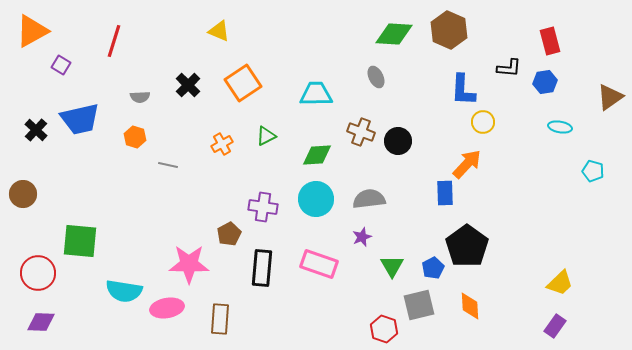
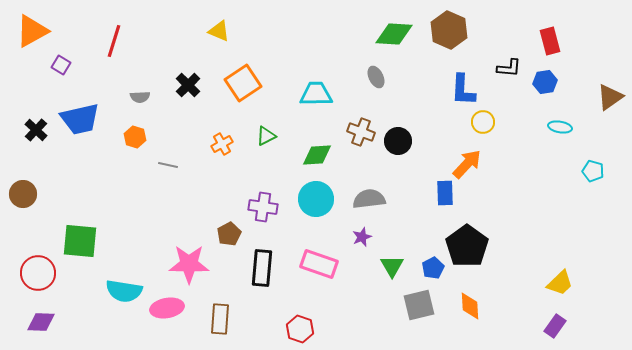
red hexagon at (384, 329): moved 84 px left
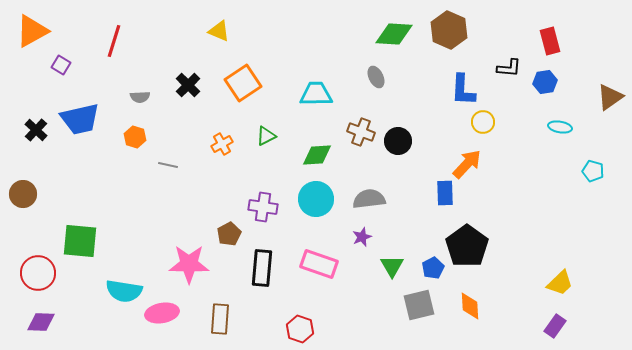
pink ellipse at (167, 308): moved 5 px left, 5 px down
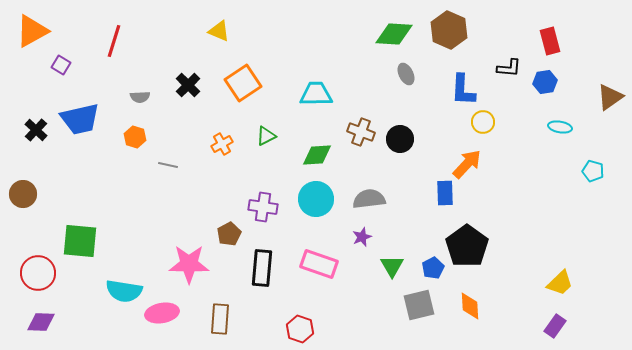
gray ellipse at (376, 77): moved 30 px right, 3 px up
black circle at (398, 141): moved 2 px right, 2 px up
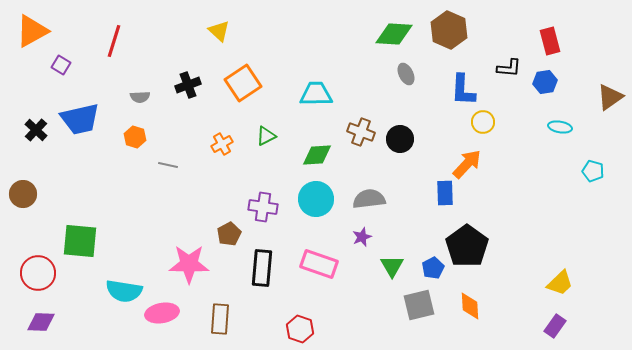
yellow triangle at (219, 31): rotated 20 degrees clockwise
black cross at (188, 85): rotated 25 degrees clockwise
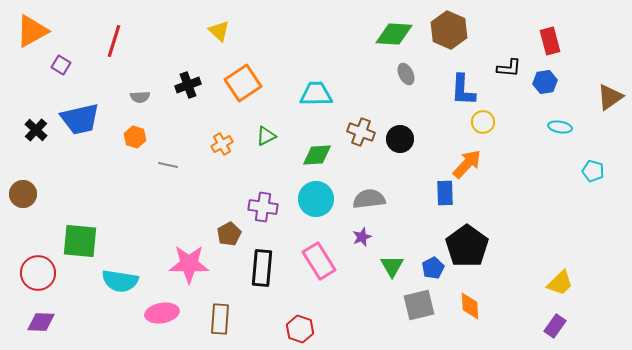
pink rectangle at (319, 264): moved 3 px up; rotated 39 degrees clockwise
cyan semicircle at (124, 291): moved 4 px left, 10 px up
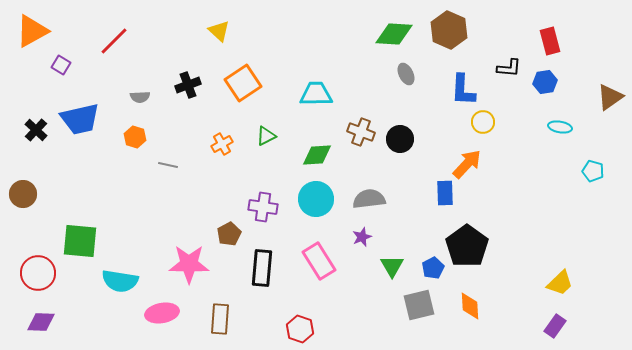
red line at (114, 41): rotated 28 degrees clockwise
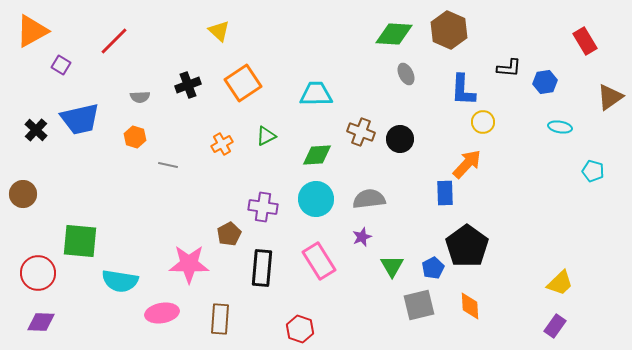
red rectangle at (550, 41): moved 35 px right; rotated 16 degrees counterclockwise
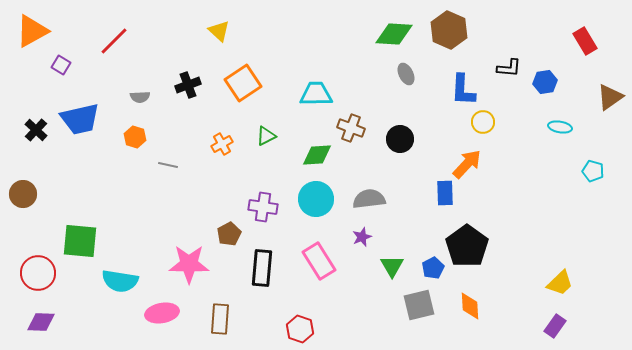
brown cross at (361, 132): moved 10 px left, 4 px up
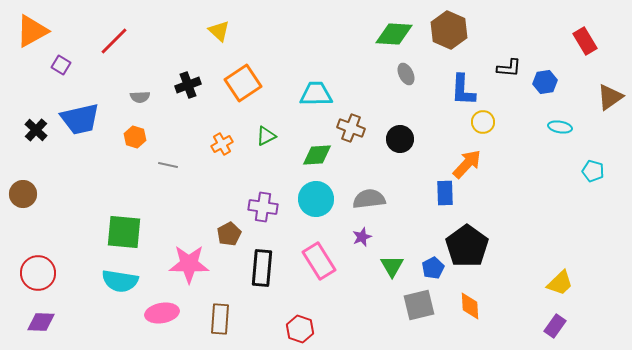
green square at (80, 241): moved 44 px right, 9 px up
